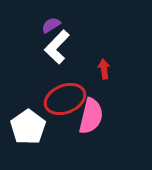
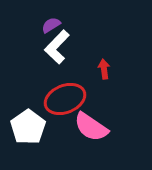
pink semicircle: moved 11 px down; rotated 111 degrees clockwise
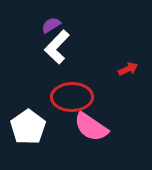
red arrow: moved 24 px right; rotated 72 degrees clockwise
red ellipse: moved 7 px right, 2 px up; rotated 21 degrees clockwise
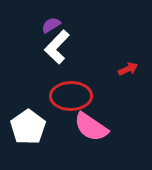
red ellipse: moved 1 px left, 1 px up
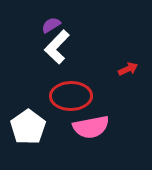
pink semicircle: rotated 45 degrees counterclockwise
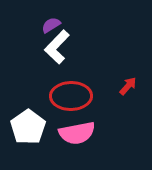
red arrow: moved 17 px down; rotated 24 degrees counterclockwise
pink semicircle: moved 14 px left, 6 px down
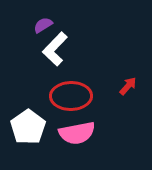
purple semicircle: moved 8 px left
white L-shape: moved 2 px left, 2 px down
